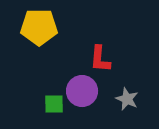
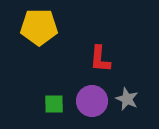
purple circle: moved 10 px right, 10 px down
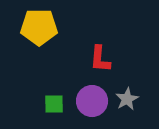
gray star: rotated 20 degrees clockwise
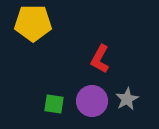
yellow pentagon: moved 6 px left, 4 px up
red L-shape: rotated 24 degrees clockwise
green square: rotated 10 degrees clockwise
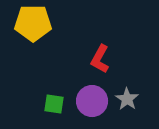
gray star: rotated 10 degrees counterclockwise
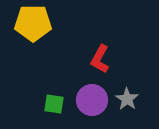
purple circle: moved 1 px up
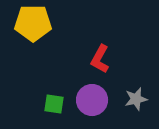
gray star: moved 9 px right; rotated 25 degrees clockwise
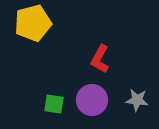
yellow pentagon: rotated 15 degrees counterclockwise
gray star: moved 1 px right, 1 px down; rotated 20 degrees clockwise
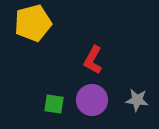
red L-shape: moved 7 px left, 1 px down
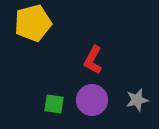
gray star: rotated 20 degrees counterclockwise
